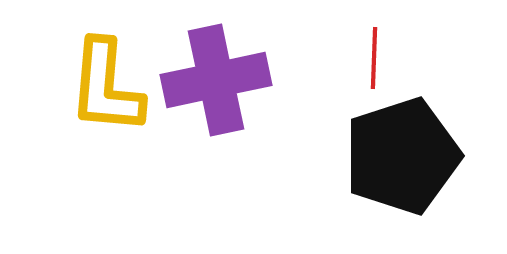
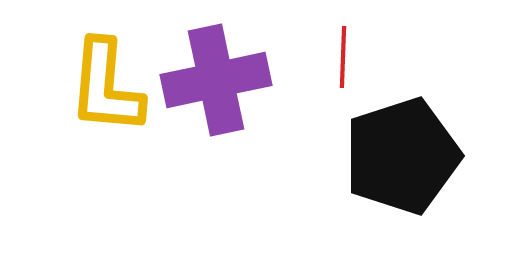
red line: moved 31 px left, 1 px up
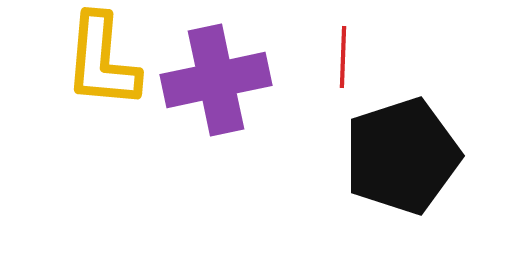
yellow L-shape: moved 4 px left, 26 px up
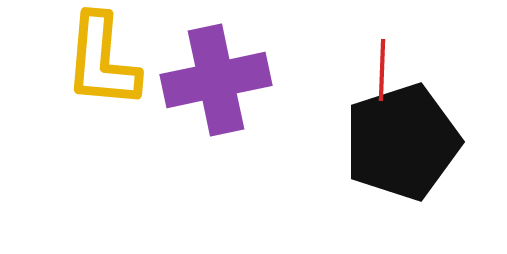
red line: moved 39 px right, 13 px down
black pentagon: moved 14 px up
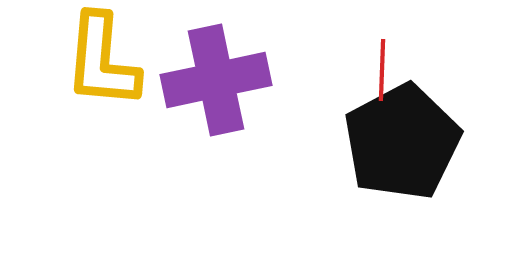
black pentagon: rotated 10 degrees counterclockwise
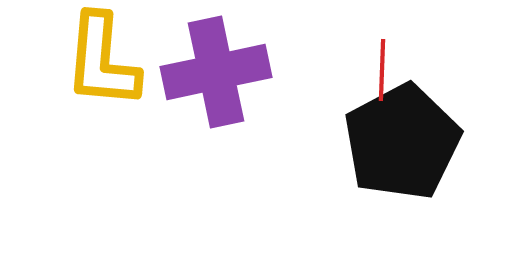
purple cross: moved 8 px up
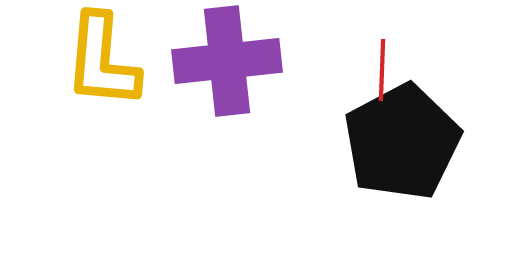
purple cross: moved 11 px right, 11 px up; rotated 6 degrees clockwise
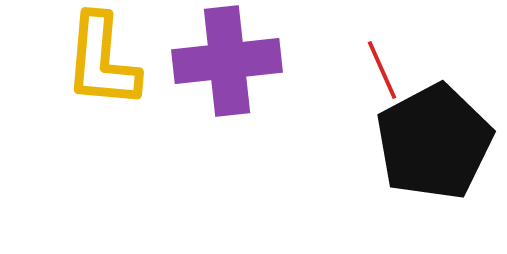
red line: rotated 26 degrees counterclockwise
black pentagon: moved 32 px right
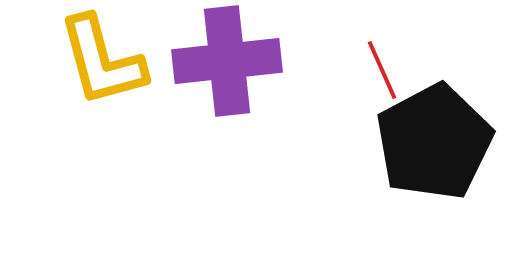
yellow L-shape: rotated 20 degrees counterclockwise
